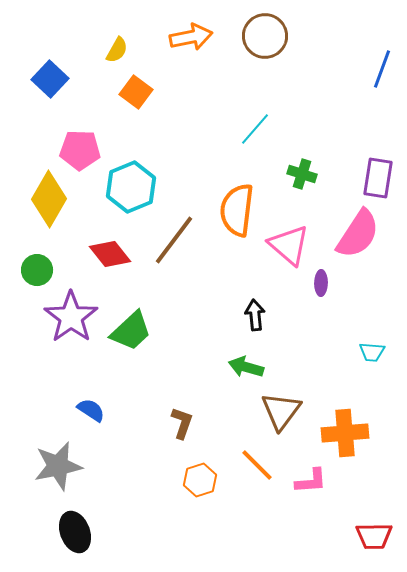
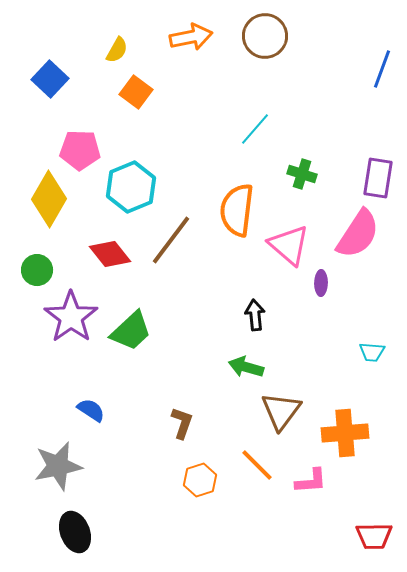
brown line: moved 3 px left
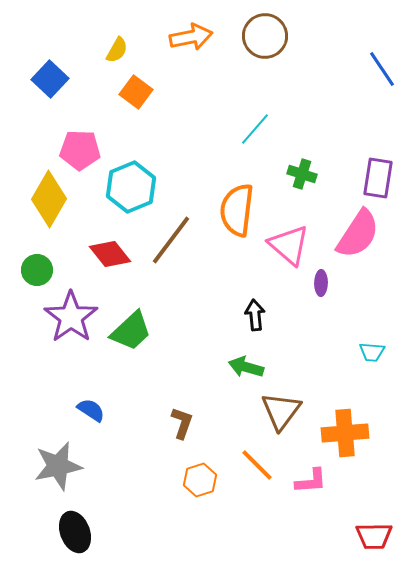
blue line: rotated 54 degrees counterclockwise
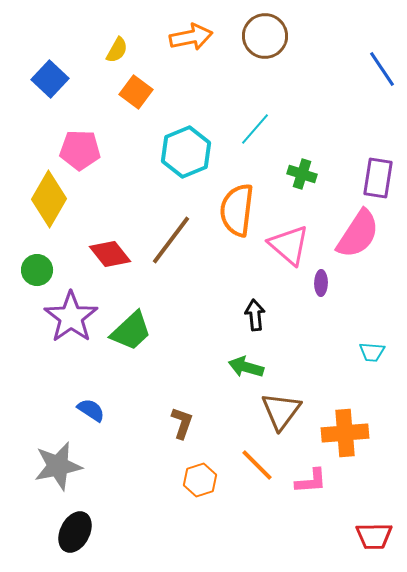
cyan hexagon: moved 55 px right, 35 px up
black ellipse: rotated 48 degrees clockwise
